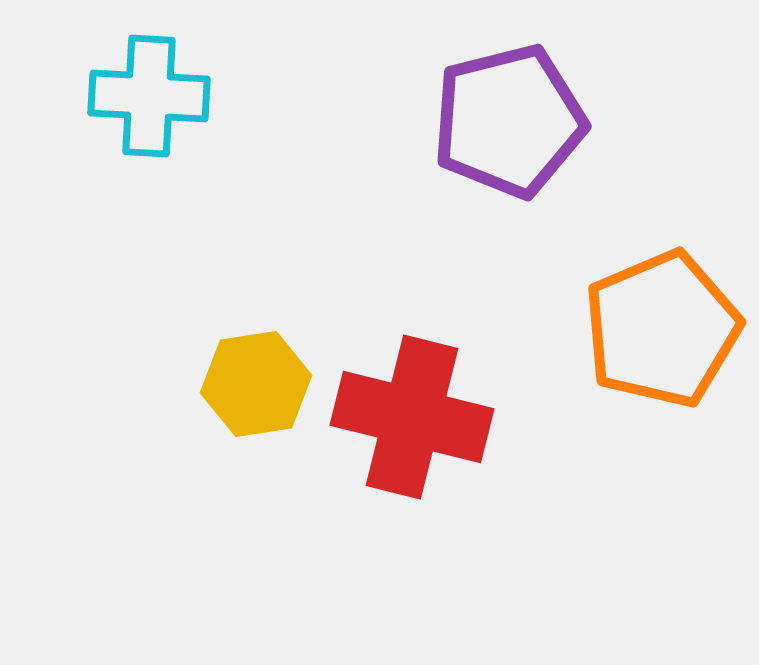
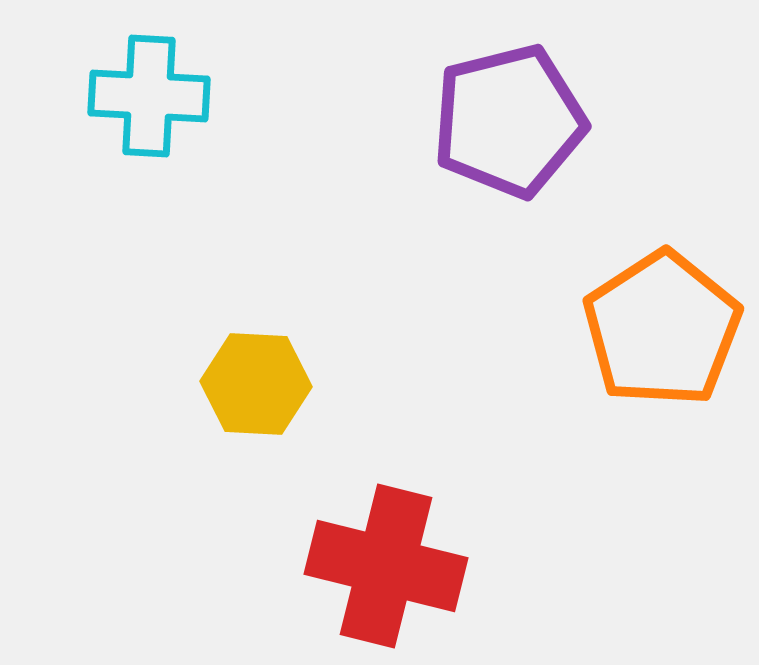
orange pentagon: rotated 10 degrees counterclockwise
yellow hexagon: rotated 12 degrees clockwise
red cross: moved 26 px left, 149 px down
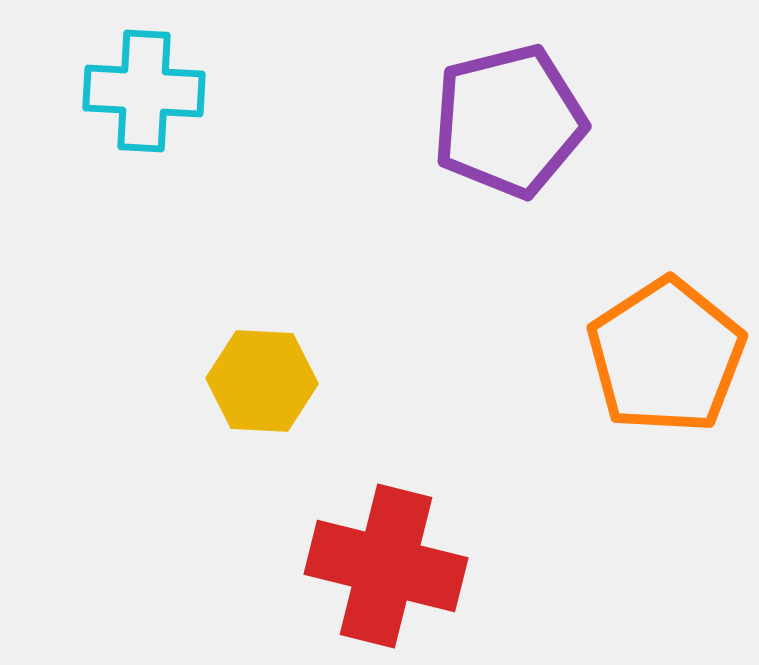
cyan cross: moved 5 px left, 5 px up
orange pentagon: moved 4 px right, 27 px down
yellow hexagon: moved 6 px right, 3 px up
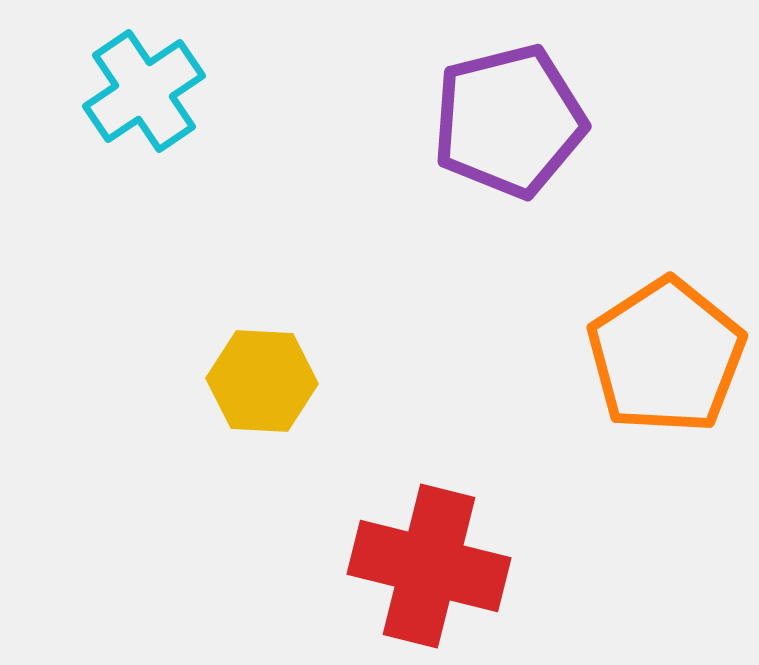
cyan cross: rotated 37 degrees counterclockwise
red cross: moved 43 px right
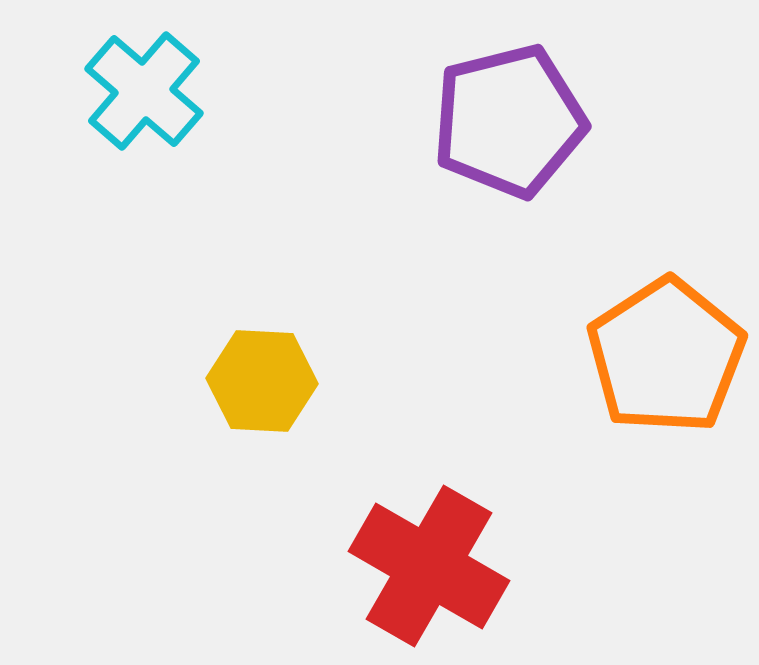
cyan cross: rotated 15 degrees counterclockwise
red cross: rotated 16 degrees clockwise
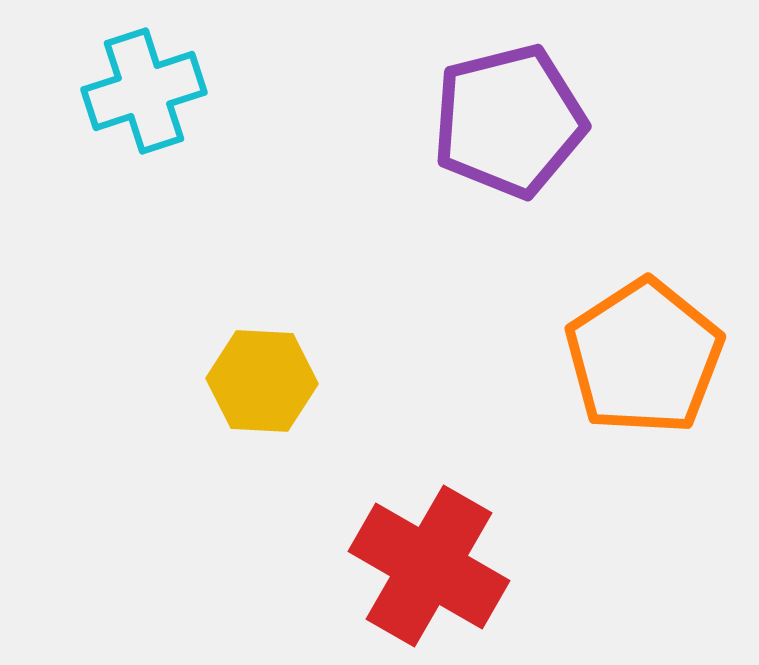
cyan cross: rotated 31 degrees clockwise
orange pentagon: moved 22 px left, 1 px down
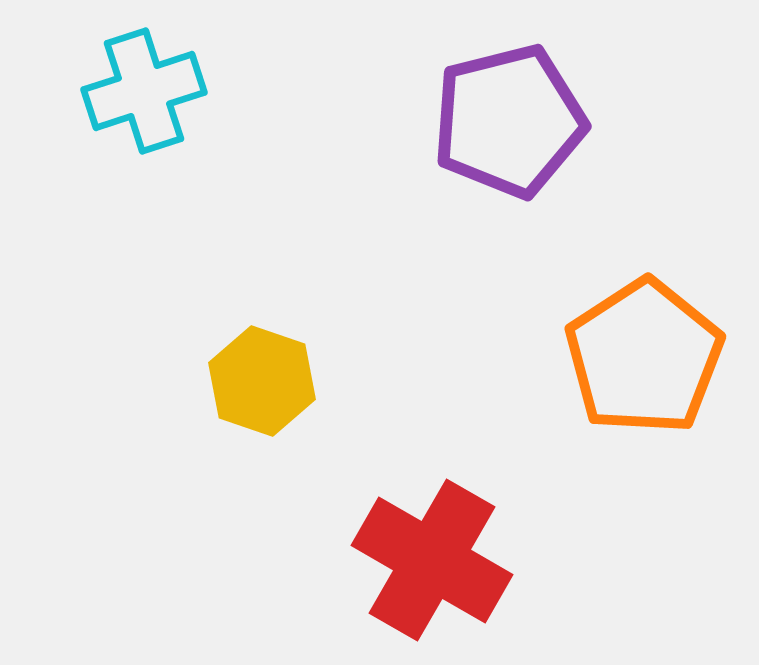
yellow hexagon: rotated 16 degrees clockwise
red cross: moved 3 px right, 6 px up
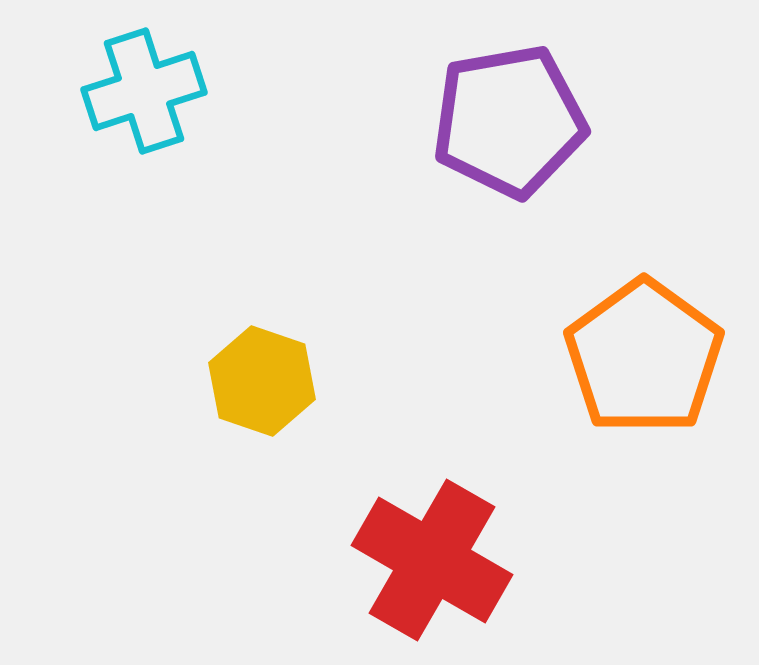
purple pentagon: rotated 4 degrees clockwise
orange pentagon: rotated 3 degrees counterclockwise
